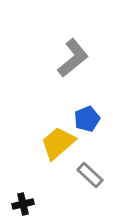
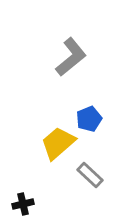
gray L-shape: moved 2 px left, 1 px up
blue pentagon: moved 2 px right
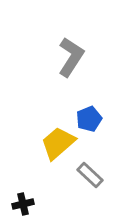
gray L-shape: rotated 18 degrees counterclockwise
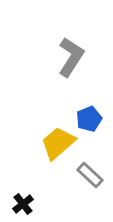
black cross: rotated 25 degrees counterclockwise
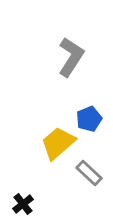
gray rectangle: moved 1 px left, 2 px up
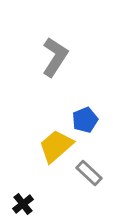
gray L-shape: moved 16 px left
blue pentagon: moved 4 px left, 1 px down
yellow trapezoid: moved 2 px left, 3 px down
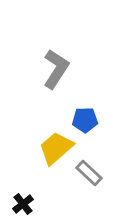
gray L-shape: moved 1 px right, 12 px down
blue pentagon: rotated 20 degrees clockwise
yellow trapezoid: moved 2 px down
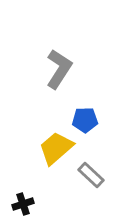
gray L-shape: moved 3 px right
gray rectangle: moved 2 px right, 2 px down
black cross: rotated 20 degrees clockwise
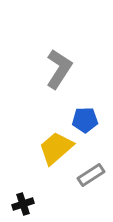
gray rectangle: rotated 76 degrees counterclockwise
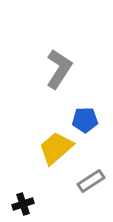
gray rectangle: moved 6 px down
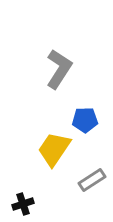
yellow trapezoid: moved 2 px left, 1 px down; rotated 15 degrees counterclockwise
gray rectangle: moved 1 px right, 1 px up
